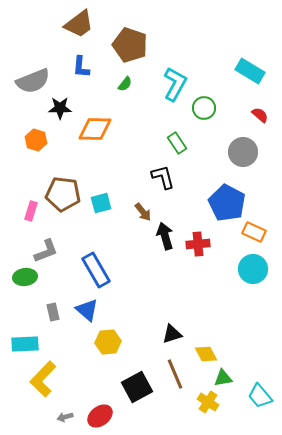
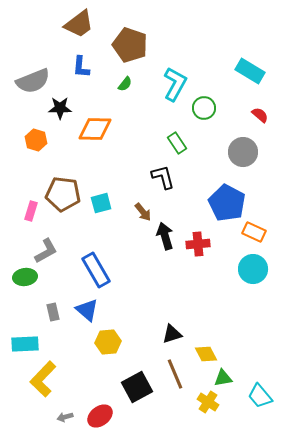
gray L-shape at (46, 251): rotated 8 degrees counterclockwise
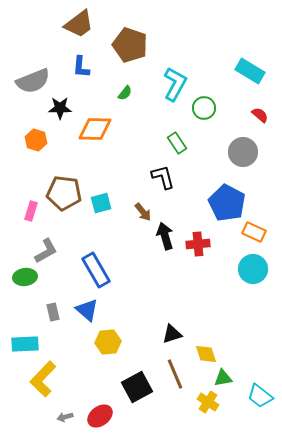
green semicircle at (125, 84): moved 9 px down
brown pentagon at (63, 194): moved 1 px right, 1 px up
yellow diamond at (206, 354): rotated 10 degrees clockwise
cyan trapezoid at (260, 396): rotated 12 degrees counterclockwise
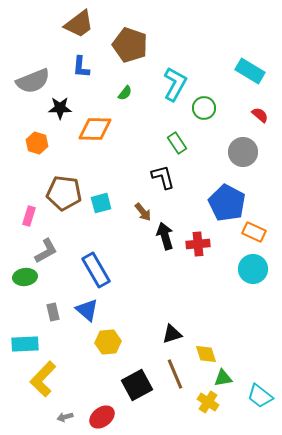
orange hexagon at (36, 140): moved 1 px right, 3 px down
pink rectangle at (31, 211): moved 2 px left, 5 px down
black square at (137, 387): moved 2 px up
red ellipse at (100, 416): moved 2 px right, 1 px down
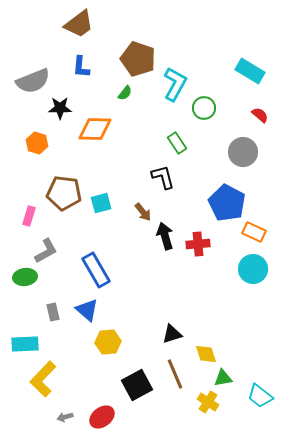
brown pentagon at (130, 45): moved 8 px right, 14 px down
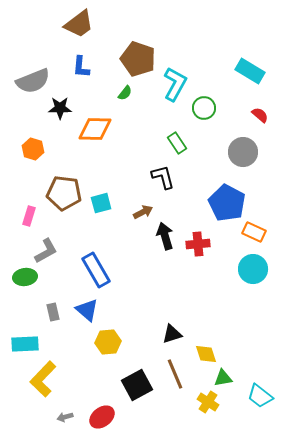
orange hexagon at (37, 143): moved 4 px left, 6 px down
brown arrow at (143, 212): rotated 78 degrees counterclockwise
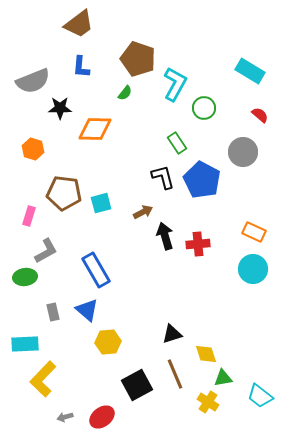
blue pentagon at (227, 203): moved 25 px left, 23 px up
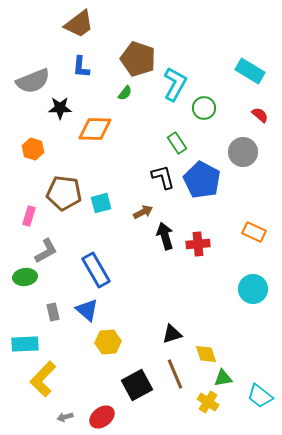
cyan circle at (253, 269): moved 20 px down
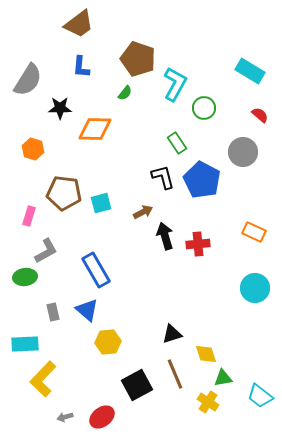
gray semicircle at (33, 81): moved 5 px left, 1 px up; rotated 36 degrees counterclockwise
cyan circle at (253, 289): moved 2 px right, 1 px up
